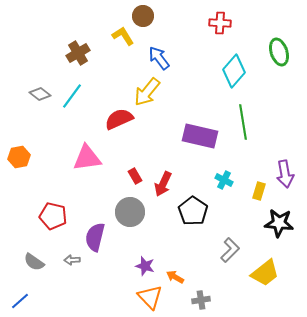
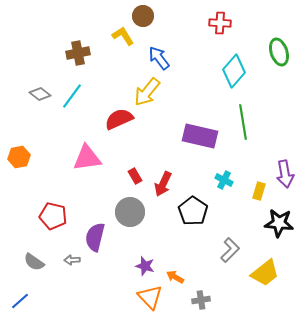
brown cross: rotated 20 degrees clockwise
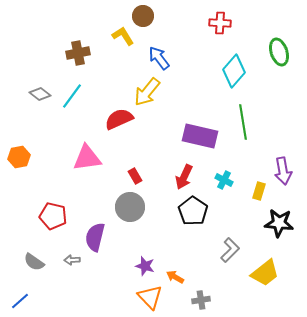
purple arrow: moved 2 px left, 3 px up
red arrow: moved 21 px right, 7 px up
gray circle: moved 5 px up
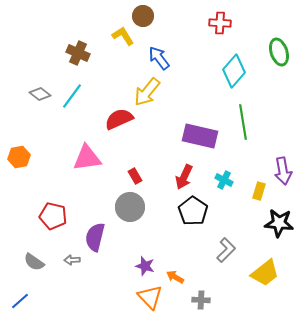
brown cross: rotated 35 degrees clockwise
gray L-shape: moved 4 px left
gray cross: rotated 12 degrees clockwise
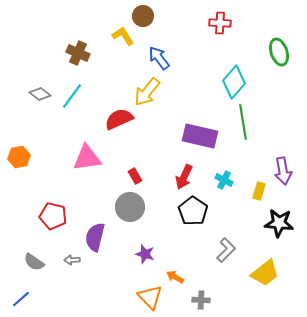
cyan diamond: moved 11 px down
purple star: moved 12 px up
blue line: moved 1 px right, 2 px up
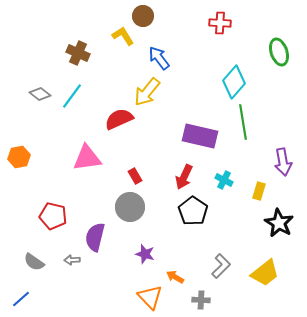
purple arrow: moved 9 px up
black star: rotated 24 degrees clockwise
gray L-shape: moved 5 px left, 16 px down
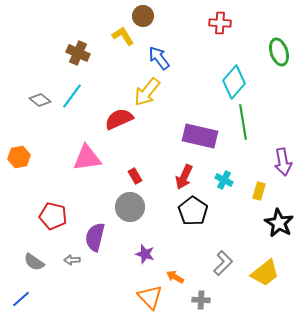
gray diamond: moved 6 px down
gray L-shape: moved 2 px right, 3 px up
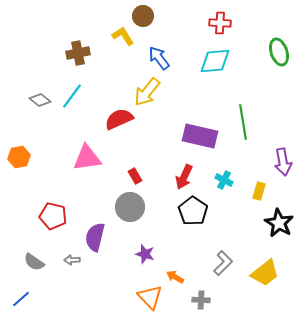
brown cross: rotated 35 degrees counterclockwise
cyan diamond: moved 19 px left, 21 px up; rotated 44 degrees clockwise
